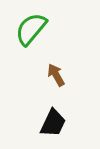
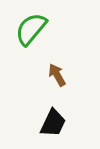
brown arrow: moved 1 px right
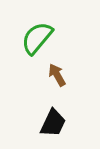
green semicircle: moved 6 px right, 9 px down
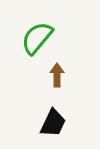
brown arrow: rotated 30 degrees clockwise
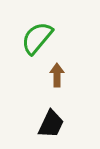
black trapezoid: moved 2 px left, 1 px down
